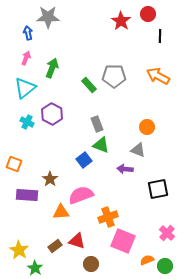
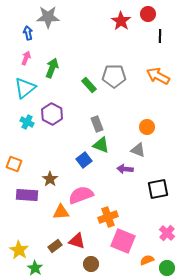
green circle: moved 2 px right, 2 px down
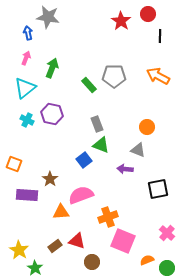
gray star: rotated 10 degrees clockwise
purple hexagon: rotated 15 degrees counterclockwise
cyan cross: moved 2 px up
brown circle: moved 1 px right, 2 px up
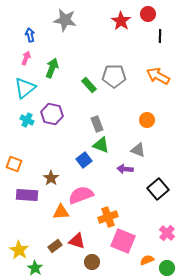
gray star: moved 17 px right, 3 px down
blue arrow: moved 2 px right, 2 px down
orange circle: moved 7 px up
brown star: moved 1 px right, 1 px up
black square: rotated 30 degrees counterclockwise
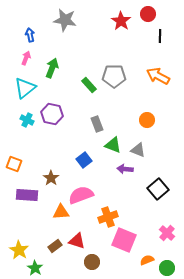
green triangle: moved 12 px right
pink square: moved 1 px right, 1 px up
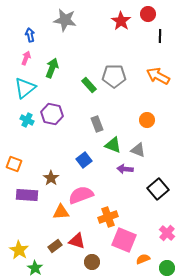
orange semicircle: moved 4 px left, 1 px up
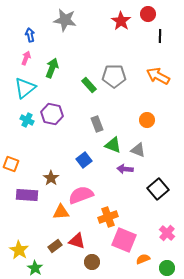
orange square: moved 3 px left
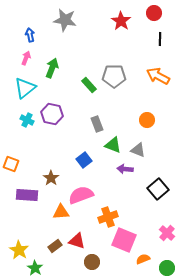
red circle: moved 6 px right, 1 px up
black line: moved 3 px down
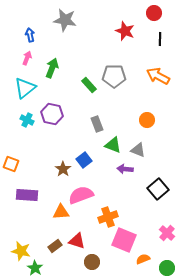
red star: moved 4 px right, 10 px down; rotated 12 degrees counterclockwise
pink arrow: moved 1 px right
brown star: moved 12 px right, 9 px up
yellow star: moved 2 px right, 1 px down; rotated 18 degrees counterclockwise
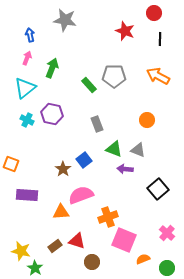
green triangle: moved 1 px right, 4 px down
